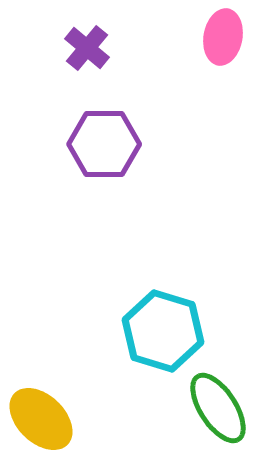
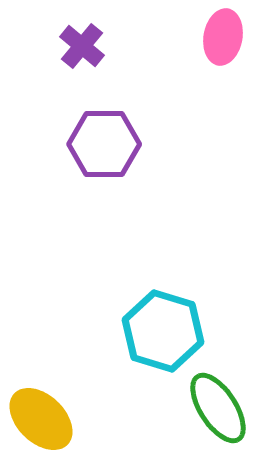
purple cross: moved 5 px left, 2 px up
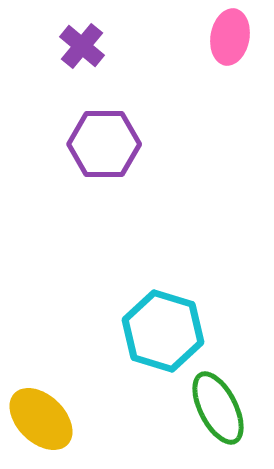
pink ellipse: moved 7 px right
green ellipse: rotated 6 degrees clockwise
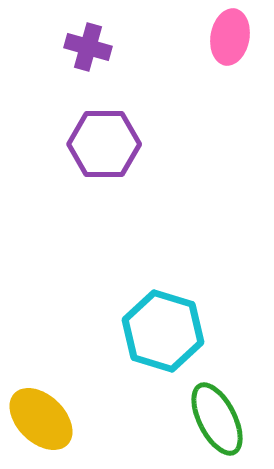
purple cross: moved 6 px right, 1 px down; rotated 24 degrees counterclockwise
green ellipse: moved 1 px left, 11 px down
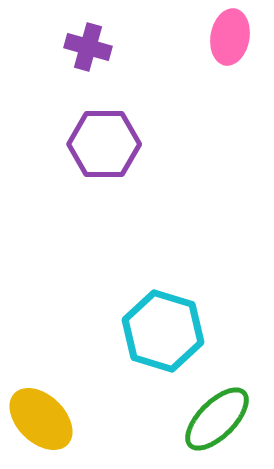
green ellipse: rotated 72 degrees clockwise
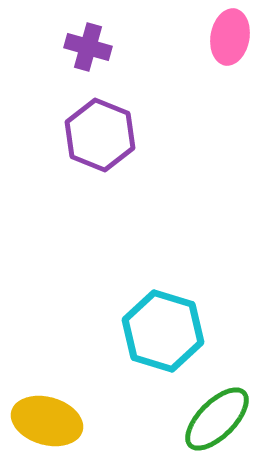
purple hexagon: moved 4 px left, 9 px up; rotated 22 degrees clockwise
yellow ellipse: moved 6 px right, 2 px down; rotated 28 degrees counterclockwise
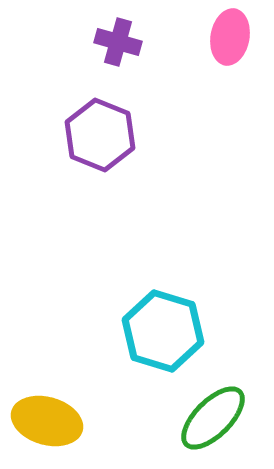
purple cross: moved 30 px right, 5 px up
green ellipse: moved 4 px left, 1 px up
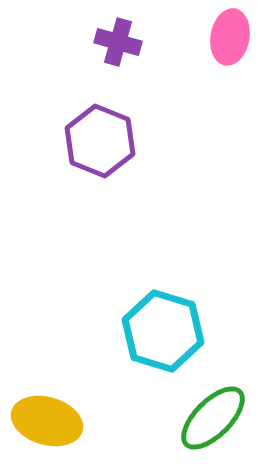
purple hexagon: moved 6 px down
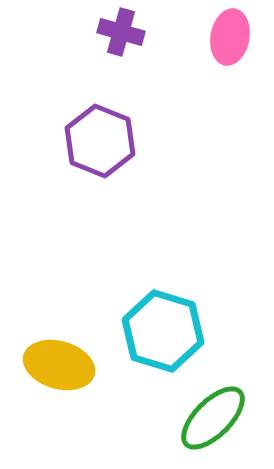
purple cross: moved 3 px right, 10 px up
yellow ellipse: moved 12 px right, 56 px up
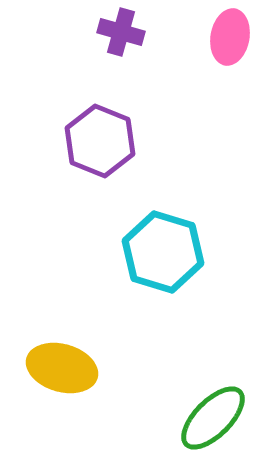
cyan hexagon: moved 79 px up
yellow ellipse: moved 3 px right, 3 px down
